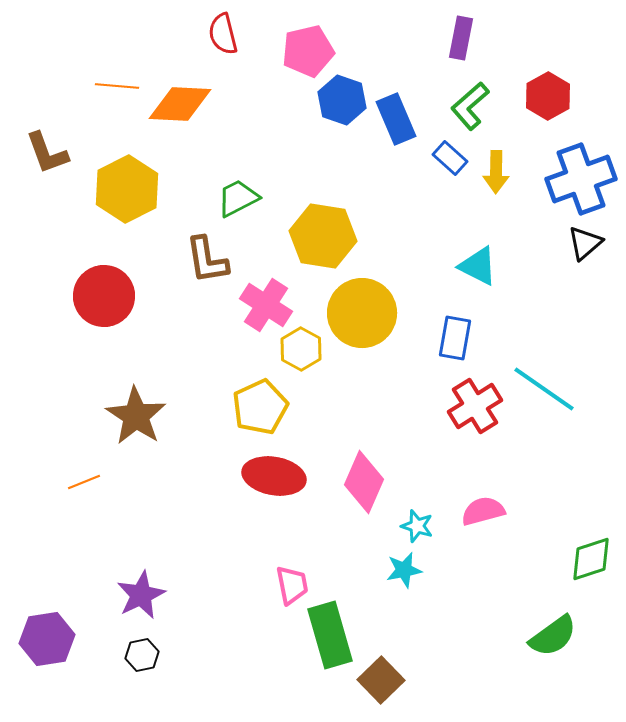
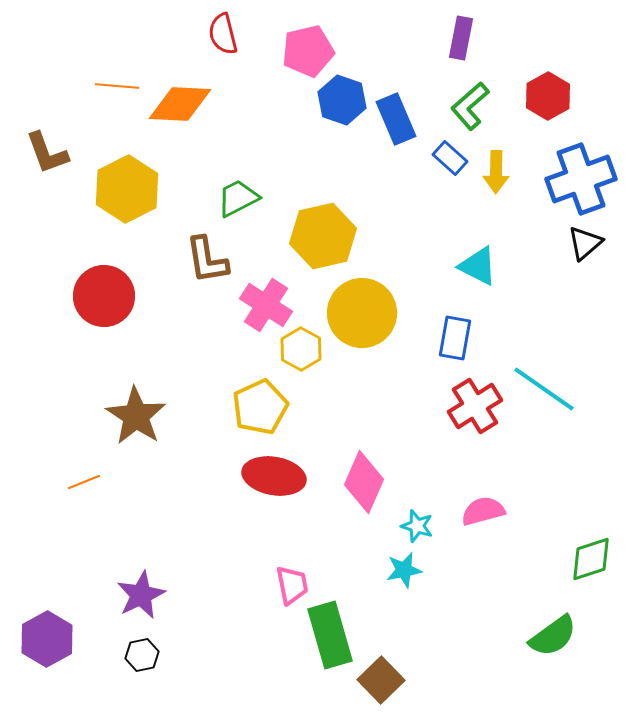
yellow hexagon at (323, 236): rotated 22 degrees counterclockwise
purple hexagon at (47, 639): rotated 20 degrees counterclockwise
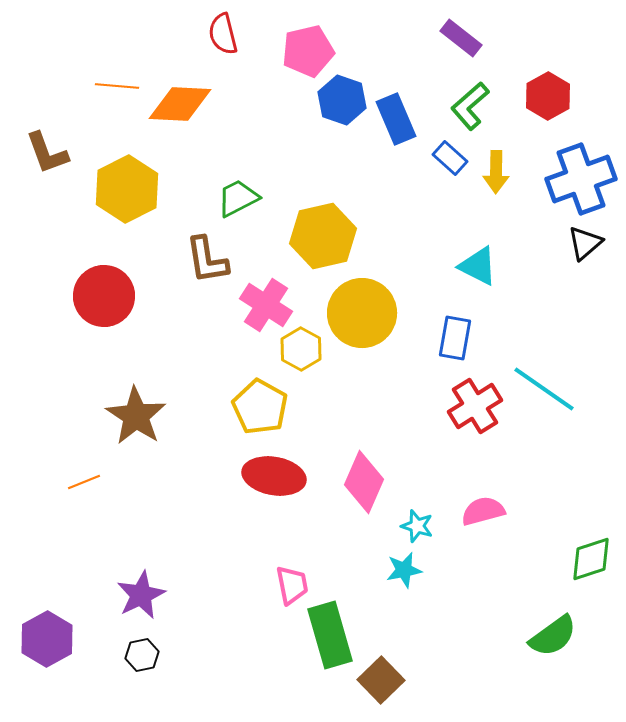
purple rectangle at (461, 38): rotated 63 degrees counterclockwise
yellow pentagon at (260, 407): rotated 18 degrees counterclockwise
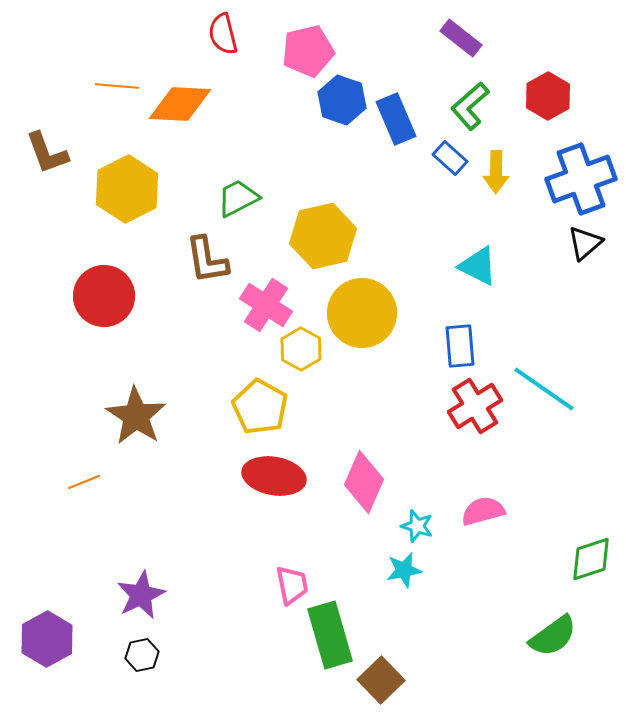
blue rectangle at (455, 338): moved 5 px right, 8 px down; rotated 15 degrees counterclockwise
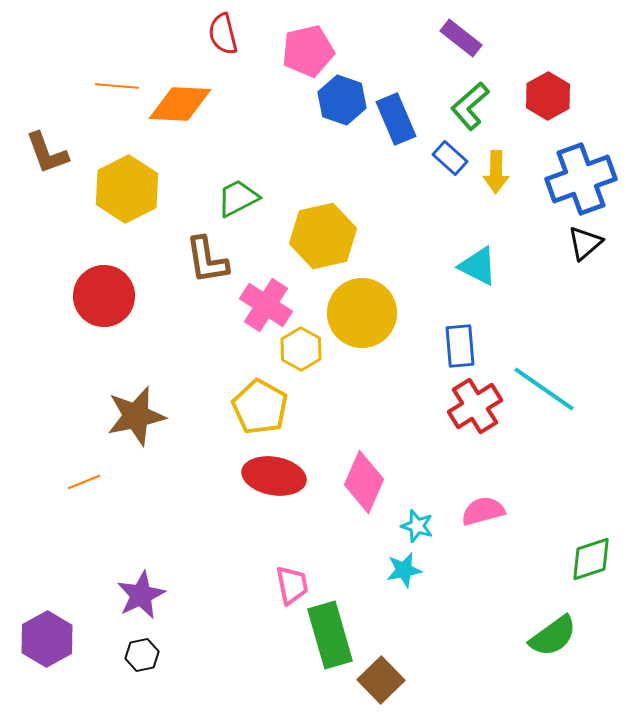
brown star at (136, 416): rotated 26 degrees clockwise
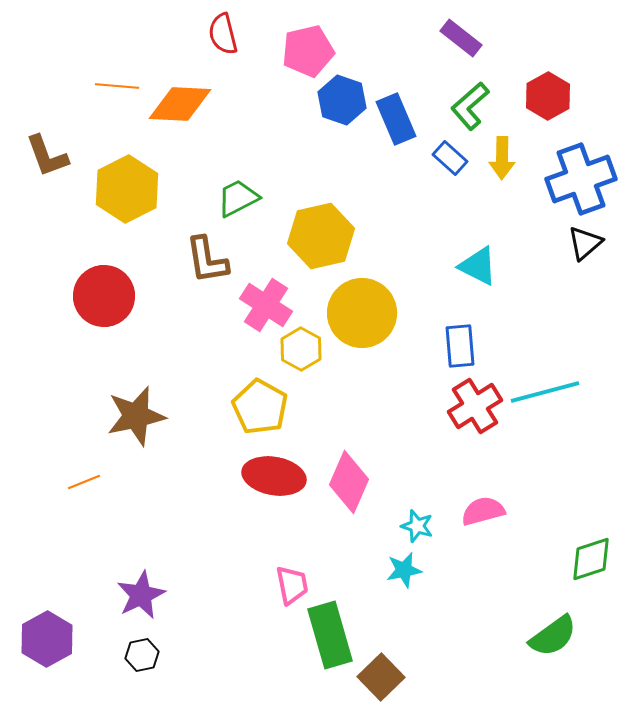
brown L-shape at (47, 153): moved 3 px down
yellow arrow at (496, 172): moved 6 px right, 14 px up
yellow hexagon at (323, 236): moved 2 px left
cyan line at (544, 389): moved 1 px right, 3 px down; rotated 50 degrees counterclockwise
pink diamond at (364, 482): moved 15 px left
brown square at (381, 680): moved 3 px up
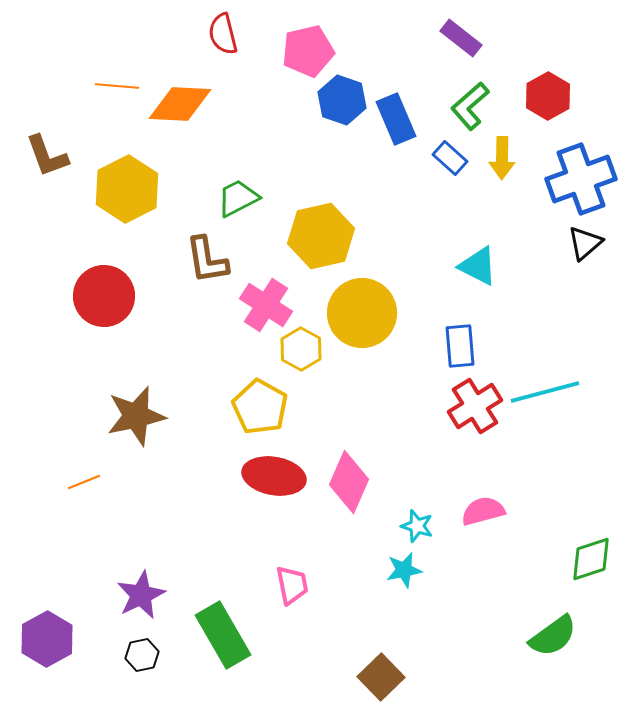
green rectangle at (330, 635): moved 107 px left; rotated 14 degrees counterclockwise
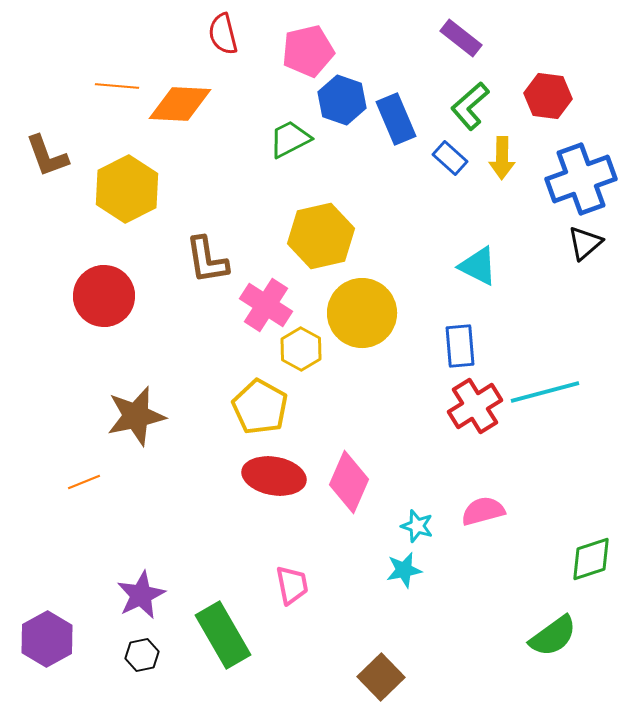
red hexagon at (548, 96): rotated 24 degrees counterclockwise
green trapezoid at (238, 198): moved 52 px right, 59 px up
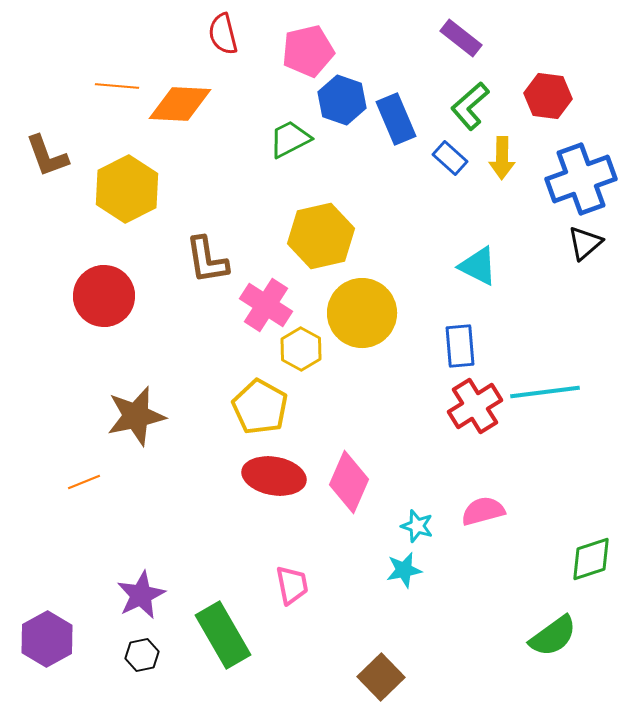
cyan line at (545, 392): rotated 8 degrees clockwise
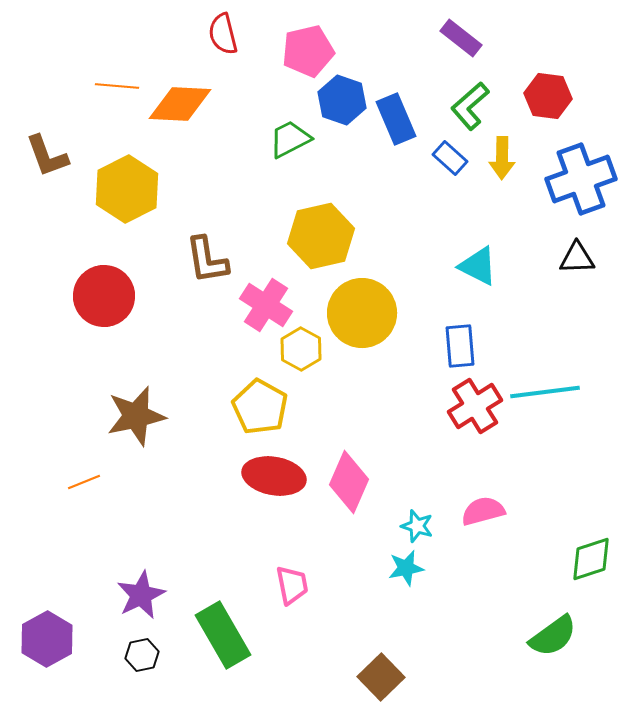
black triangle at (585, 243): moved 8 px left, 15 px down; rotated 39 degrees clockwise
cyan star at (404, 570): moved 2 px right, 2 px up
